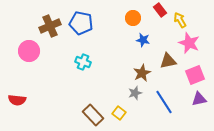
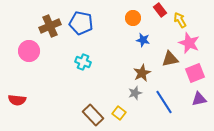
brown triangle: moved 2 px right, 2 px up
pink square: moved 2 px up
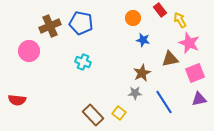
gray star: rotated 16 degrees clockwise
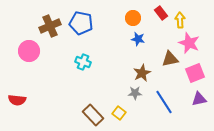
red rectangle: moved 1 px right, 3 px down
yellow arrow: rotated 28 degrees clockwise
blue star: moved 5 px left, 1 px up
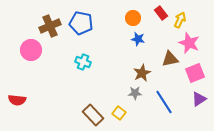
yellow arrow: rotated 28 degrees clockwise
pink circle: moved 2 px right, 1 px up
purple triangle: rotated 21 degrees counterclockwise
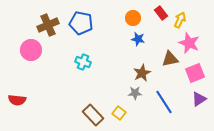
brown cross: moved 2 px left, 1 px up
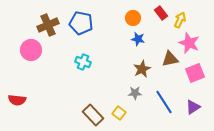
brown star: moved 4 px up
purple triangle: moved 6 px left, 8 px down
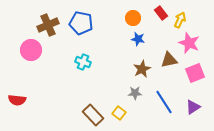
brown triangle: moved 1 px left, 1 px down
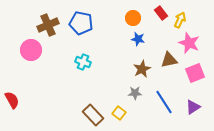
red semicircle: moved 5 px left; rotated 126 degrees counterclockwise
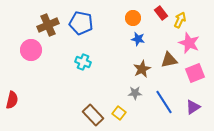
red semicircle: rotated 42 degrees clockwise
